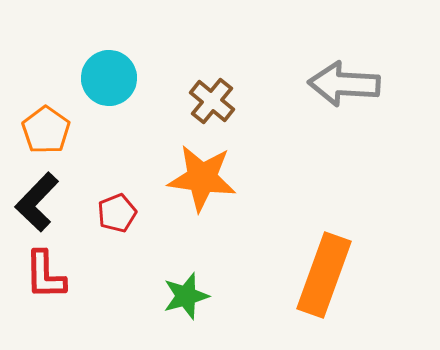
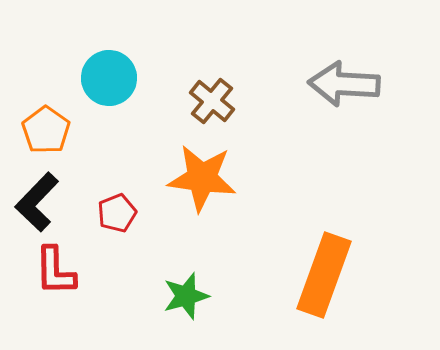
red L-shape: moved 10 px right, 4 px up
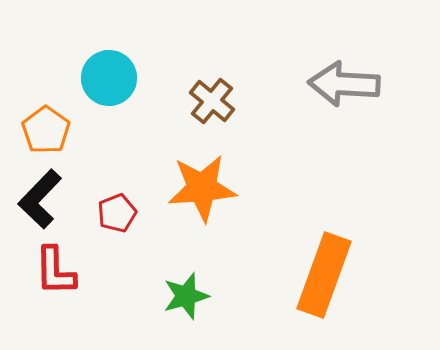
orange star: moved 10 px down; rotated 12 degrees counterclockwise
black L-shape: moved 3 px right, 3 px up
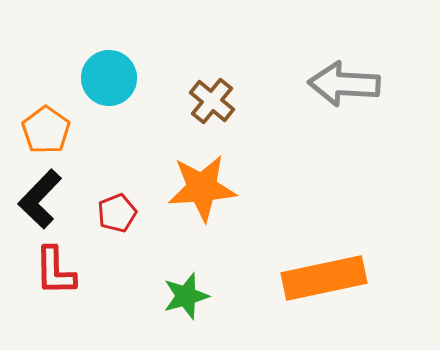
orange rectangle: moved 3 px down; rotated 58 degrees clockwise
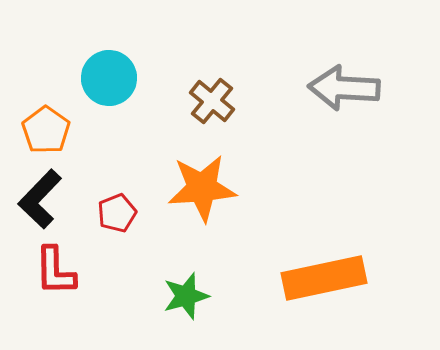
gray arrow: moved 4 px down
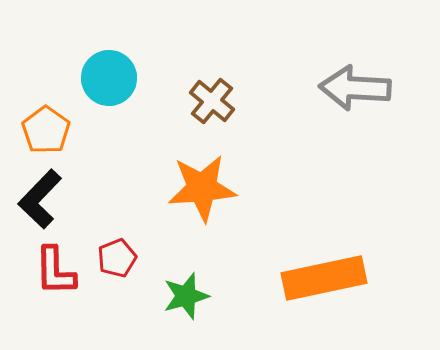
gray arrow: moved 11 px right
red pentagon: moved 45 px down
